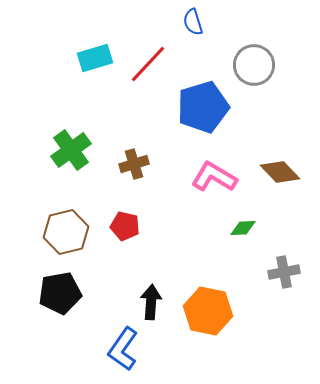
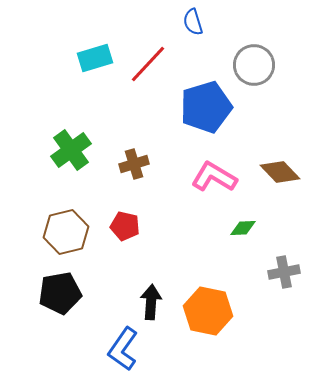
blue pentagon: moved 3 px right
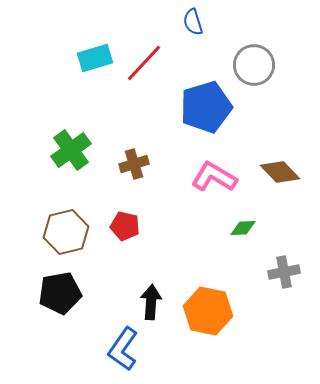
red line: moved 4 px left, 1 px up
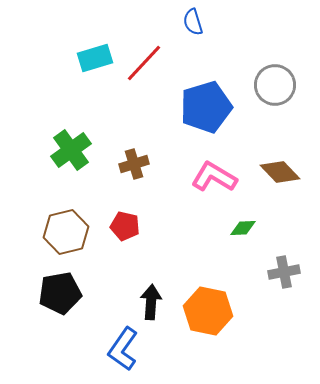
gray circle: moved 21 px right, 20 px down
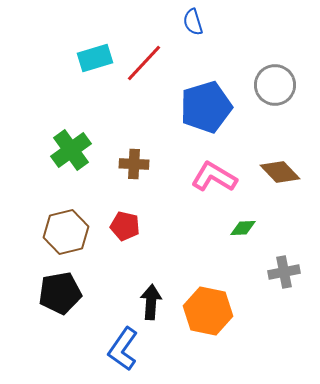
brown cross: rotated 20 degrees clockwise
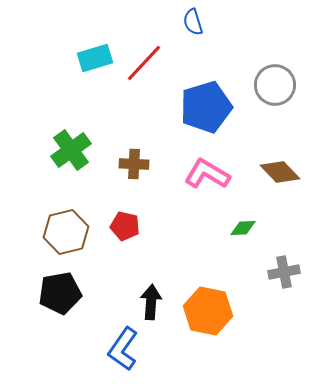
pink L-shape: moved 7 px left, 3 px up
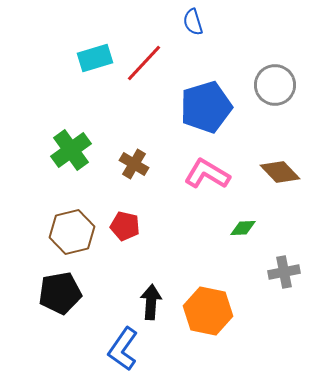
brown cross: rotated 28 degrees clockwise
brown hexagon: moved 6 px right
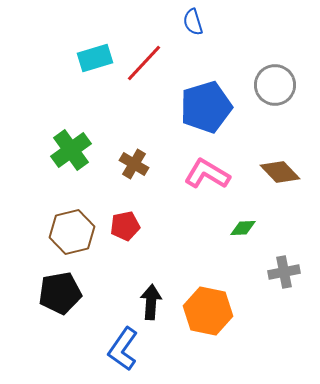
red pentagon: rotated 24 degrees counterclockwise
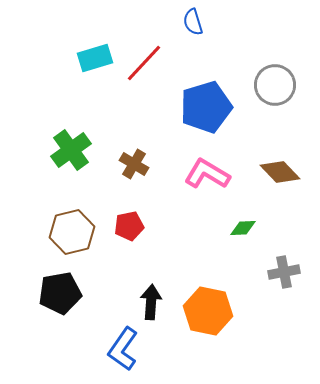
red pentagon: moved 4 px right
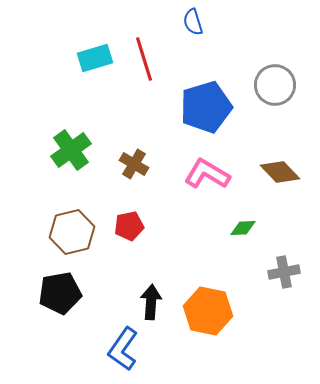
red line: moved 4 px up; rotated 60 degrees counterclockwise
